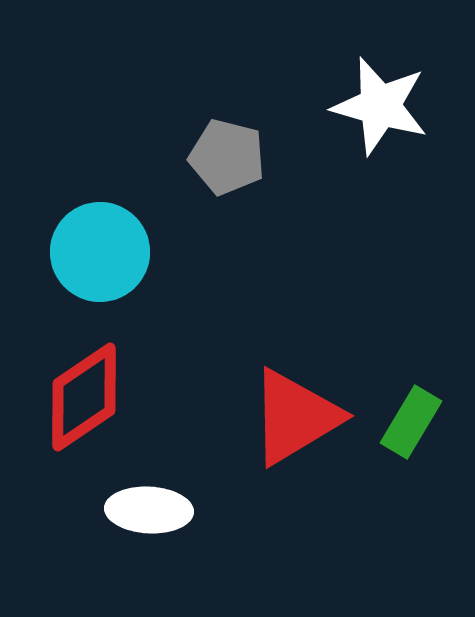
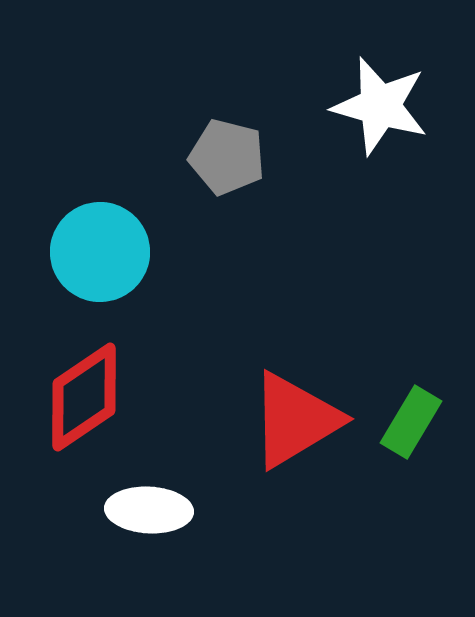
red triangle: moved 3 px down
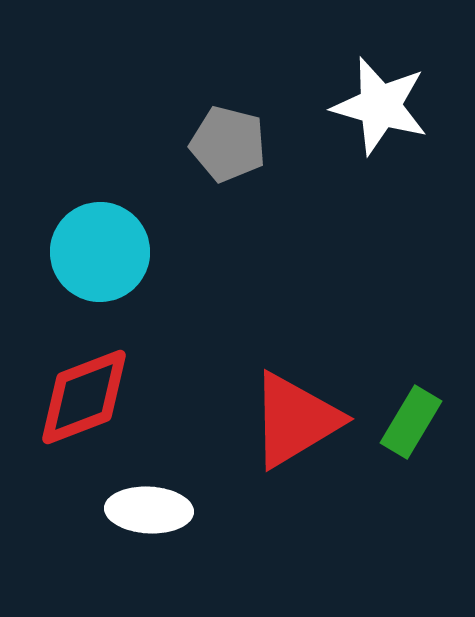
gray pentagon: moved 1 px right, 13 px up
red diamond: rotated 13 degrees clockwise
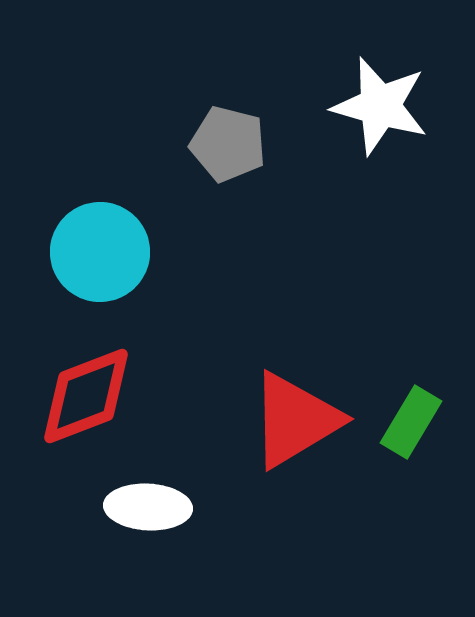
red diamond: moved 2 px right, 1 px up
white ellipse: moved 1 px left, 3 px up
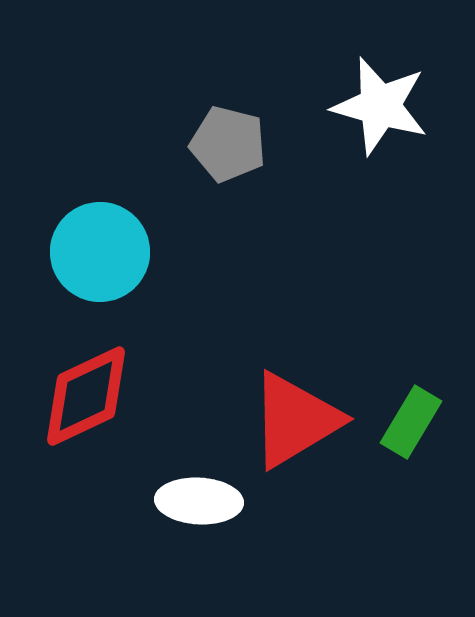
red diamond: rotated 4 degrees counterclockwise
white ellipse: moved 51 px right, 6 px up
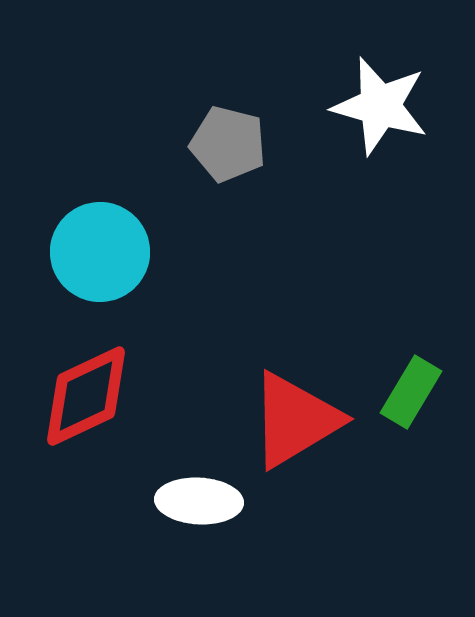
green rectangle: moved 30 px up
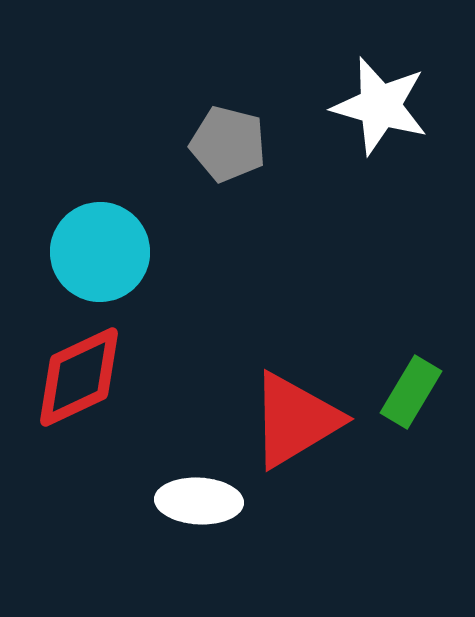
red diamond: moved 7 px left, 19 px up
